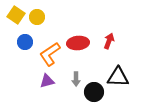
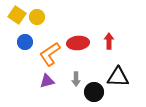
yellow square: moved 1 px right
red arrow: rotated 21 degrees counterclockwise
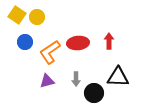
orange L-shape: moved 2 px up
black circle: moved 1 px down
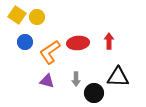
purple triangle: rotated 28 degrees clockwise
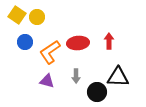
gray arrow: moved 3 px up
black circle: moved 3 px right, 1 px up
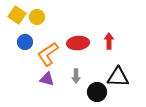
orange L-shape: moved 2 px left, 2 px down
purple triangle: moved 2 px up
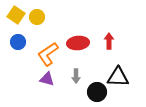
yellow square: moved 1 px left
blue circle: moved 7 px left
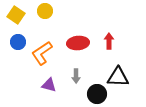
yellow circle: moved 8 px right, 6 px up
orange L-shape: moved 6 px left, 1 px up
purple triangle: moved 2 px right, 6 px down
black circle: moved 2 px down
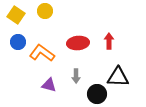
orange L-shape: rotated 70 degrees clockwise
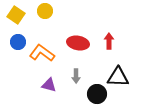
red ellipse: rotated 15 degrees clockwise
